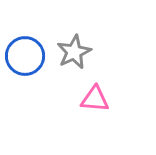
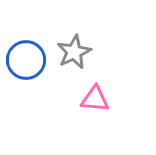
blue circle: moved 1 px right, 4 px down
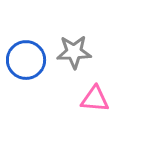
gray star: rotated 24 degrees clockwise
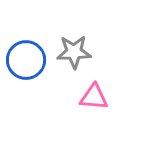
pink triangle: moved 1 px left, 2 px up
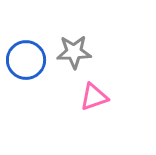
pink triangle: rotated 24 degrees counterclockwise
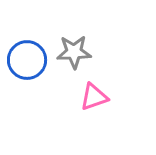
blue circle: moved 1 px right
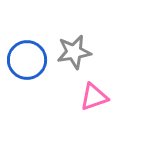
gray star: rotated 8 degrees counterclockwise
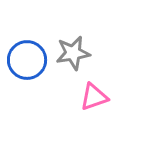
gray star: moved 1 px left, 1 px down
